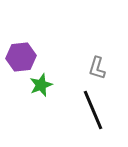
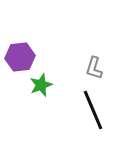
purple hexagon: moved 1 px left
gray L-shape: moved 3 px left
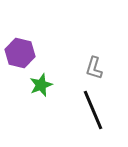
purple hexagon: moved 4 px up; rotated 20 degrees clockwise
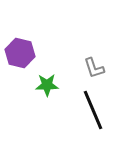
gray L-shape: rotated 35 degrees counterclockwise
green star: moved 6 px right; rotated 20 degrees clockwise
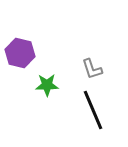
gray L-shape: moved 2 px left, 1 px down
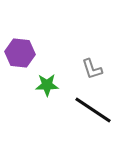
purple hexagon: rotated 8 degrees counterclockwise
black line: rotated 33 degrees counterclockwise
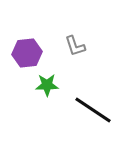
purple hexagon: moved 7 px right; rotated 12 degrees counterclockwise
gray L-shape: moved 17 px left, 23 px up
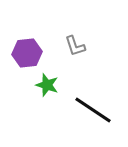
green star: rotated 20 degrees clockwise
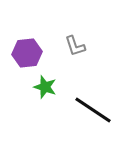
green star: moved 2 px left, 2 px down
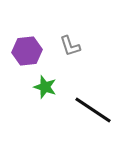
gray L-shape: moved 5 px left
purple hexagon: moved 2 px up
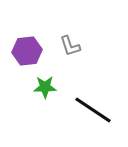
green star: rotated 20 degrees counterclockwise
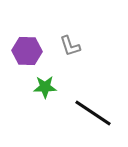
purple hexagon: rotated 8 degrees clockwise
black line: moved 3 px down
